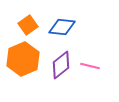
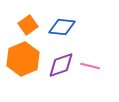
purple diamond: rotated 20 degrees clockwise
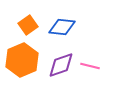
orange hexagon: moved 1 px left, 1 px down
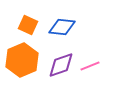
orange square: rotated 30 degrees counterclockwise
pink line: rotated 36 degrees counterclockwise
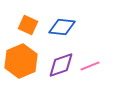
orange hexagon: moved 1 px left, 1 px down
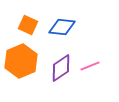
purple diamond: moved 3 px down; rotated 16 degrees counterclockwise
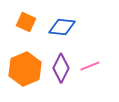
orange square: moved 2 px left, 3 px up
orange hexagon: moved 4 px right, 8 px down
purple diamond: rotated 28 degrees counterclockwise
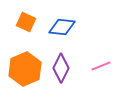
pink line: moved 11 px right
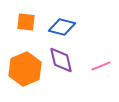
orange square: rotated 18 degrees counterclockwise
blue diamond: rotated 8 degrees clockwise
purple diamond: moved 8 px up; rotated 40 degrees counterclockwise
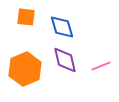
orange square: moved 5 px up
blue diamond: rotated 60 degrees clockwise
purple diamond: moved 4 px right
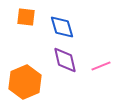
orange hexagon: moved 13 px down
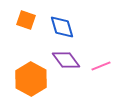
orange square: moved 3 px down; rotated 12 degrees clockwise
purple diamond: moved 1 px right; rotated 24 degrees counterclockwise
orange hexagon: moved 6 px right, 3 px up; rotated 8 degrees counterclockwise
